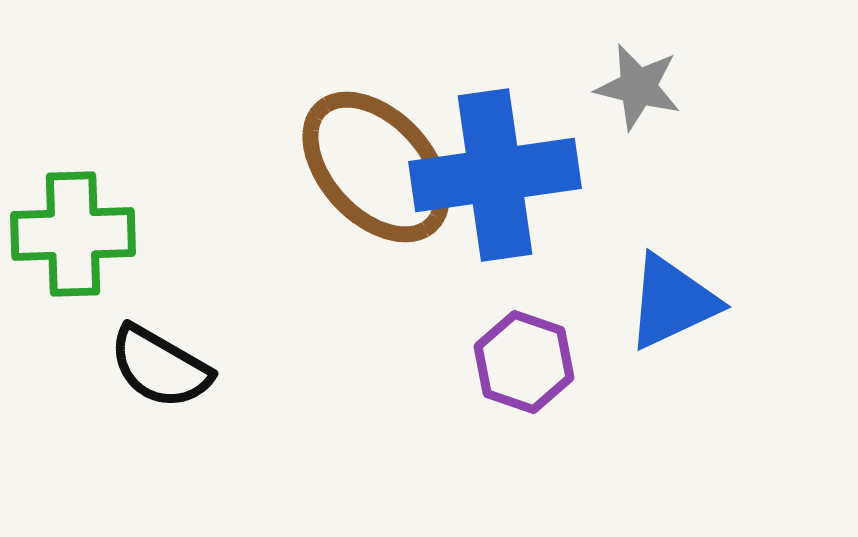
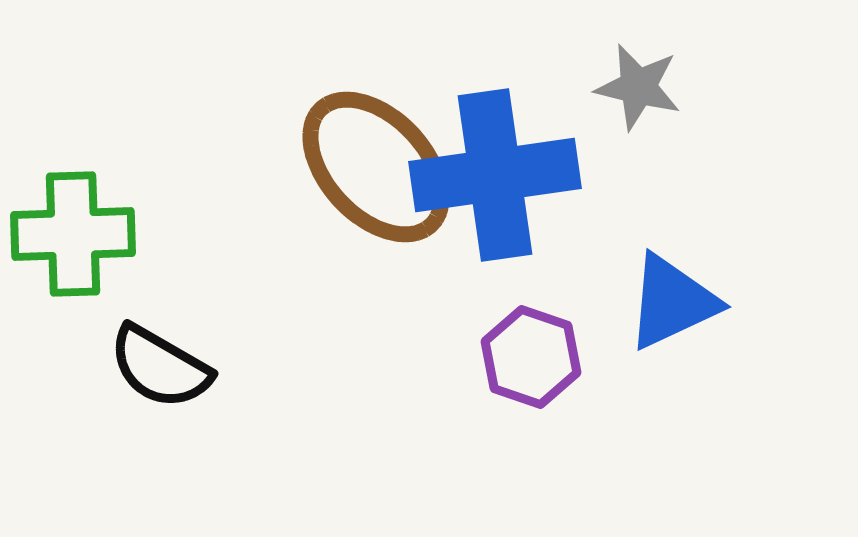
purple hexagon: moved 7 px right, 5 px up
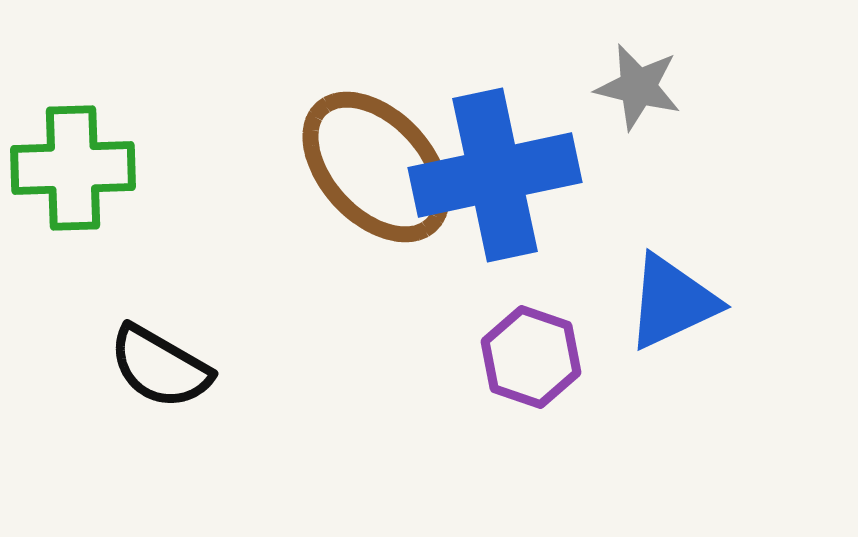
blue cross: rotated 4 degrees counterclockwise
green cross: moved 66 px up
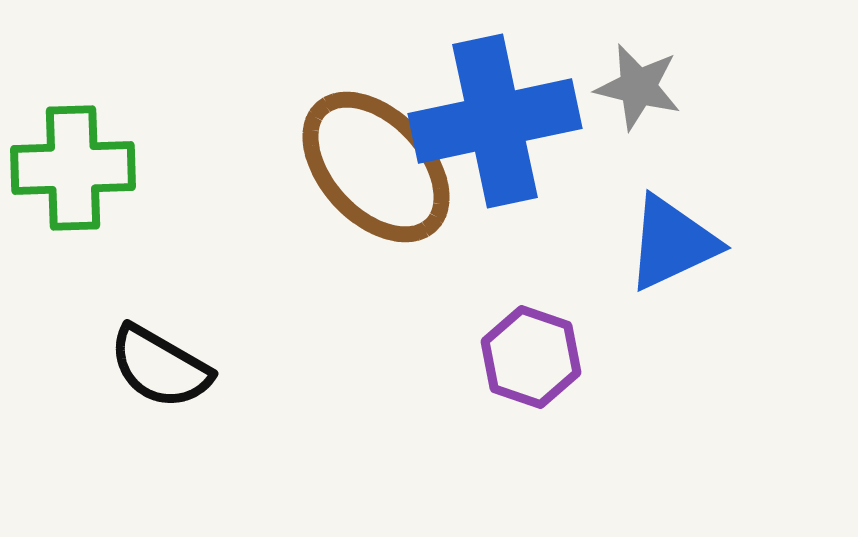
blue cross: moved 54 px up
blue triangle: moved 59 px up
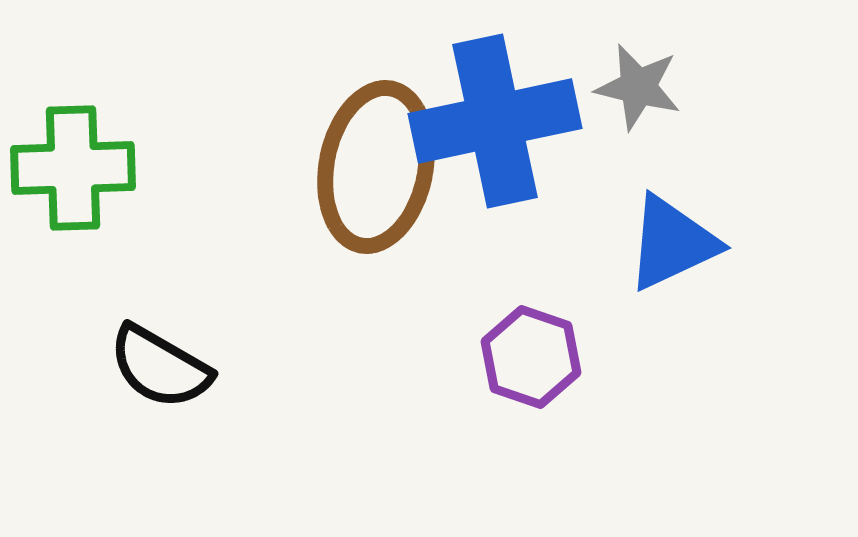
brown ellipse: rotated 54 degrees clockwise
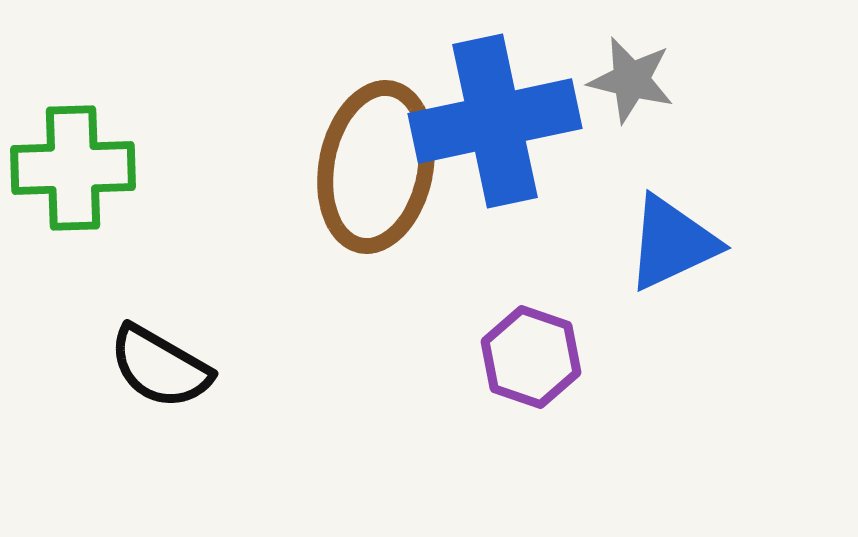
gray star: moved 7 px left, 7 px up
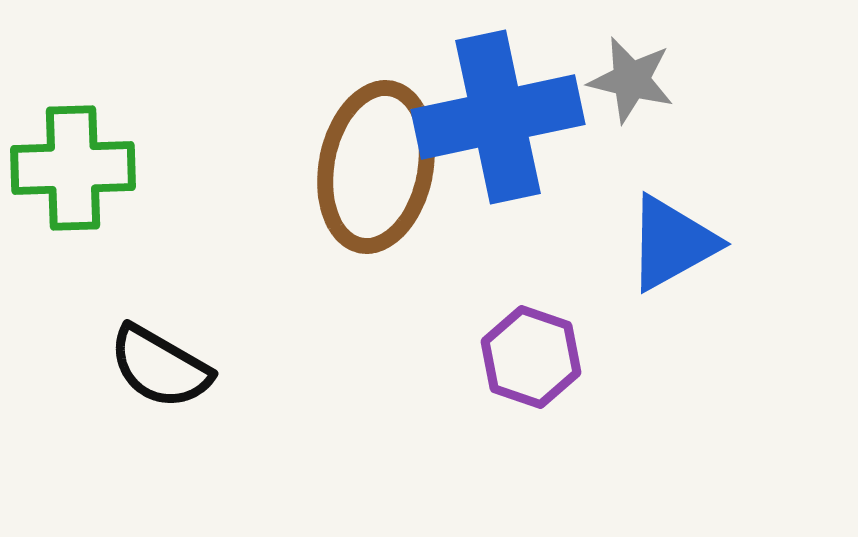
blue cross: moved 3 px right, 4 px up
blue triangle: rotated 4 degrees counterclockwise
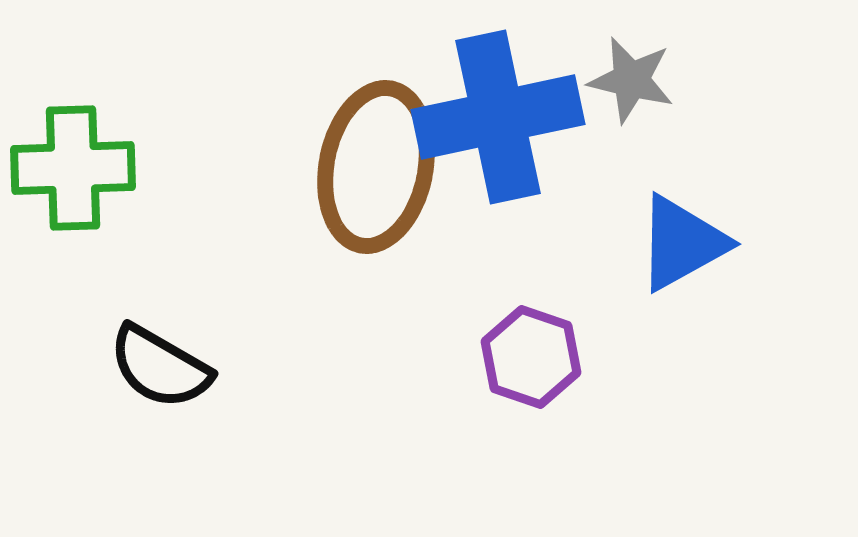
blue triangle: moved 10 px right
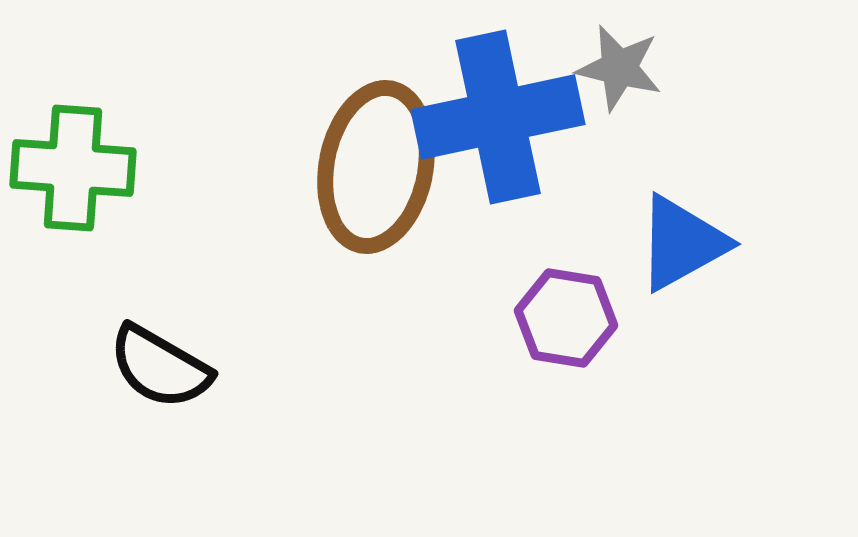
gray star: moved 12 px left, 12 px up
green cross: rotated 6 degrees clockwise
purple hexagon: moved 35 px right, 39 px up; rotated 10 degrees counterclockwise
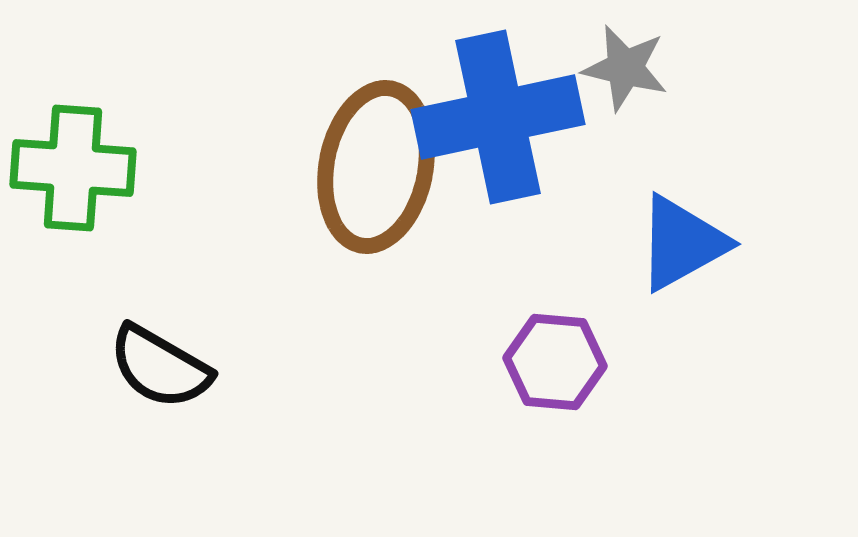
gray star: moved 6 px right
purple hexagon: moved 11 px left, 44 px down; rotated 4 degrees counterclockwise
